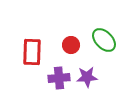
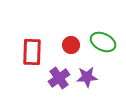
green ellipse: moved 1 px left, 2 px down; rotated 20 degrees counterclockwise
purple cross: rotated 30 degrees counterclockwise
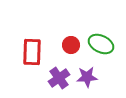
green ellipse: moved 2 px left, 2 px down
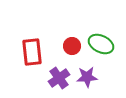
red circle: moved 1 px right, 1 px down
red rectangle: rotated 8 degrees counterclockwise
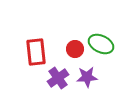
red circle: moved 3 px right, 3 px down
red rectangle: moved 4 px right
purple cross: moved 1 px left
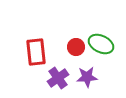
red circle: moved 1 px right, 2 px up
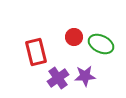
red circle: moved 2 px left, 10 px up
red rectangle: rotated 8 degrees counterclockwise
purple star: moved 2 px left, 1 px up
